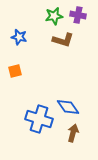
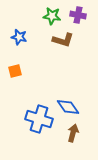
green star: moved 2 px left; rotated 18 degrees clockwise
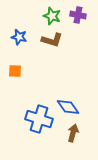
green star: rotated 12 degrees clockwise
brown L-shape: moved 11 px left
orange square: rotated 16 degrees clockwise
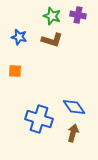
blue diamond: moved 6 px right
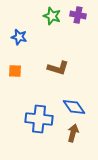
brown L-shape: moved 6 px right, 28 px down
blue cross: rotated 12 degrees counterclockwise
